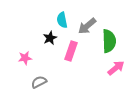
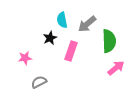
gray arrow: moved 2 px up
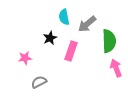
cyan semicircle: moved 2 px right, 3 px up
pink arrow: rotated 72 degrees counterclockwise
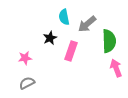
gray semicircle: moved 12 px left, 1 px down
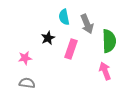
gray arrow: rotated 72 degrees counterclockwise
black star: moved 2 px left
pink rectangle: moved 2 px up
pink arrow: moved 11 px left, 3 px down
gray semicircle: rotated 35 degrees clockwise
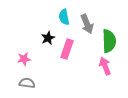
pink rectangle: moved 4 px left
pink star: moved 1 px left, 1 px down
pink arrow: moved 5 px up
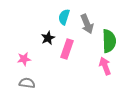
cyan semicircle: rotated 28 degrees clockwise
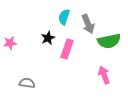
gray arrow: moved 1 px right
green semicircle: rotated 80 degrees clockwise
pink star: moved 14 px left, 16 px up
pink arrow: moved 1 px left, 9 px down
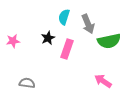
pink star: moved 3 px right, 2 px up
pink arrow: moved 1 px left, 6 px down; rotated 36 degrees counterclockwise
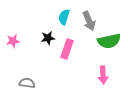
gray arrow: moved 1 px right, 3 px up
black star: rotated 16 degrees clockwise
pink arrow: moved 6 px up; rotated 126 degrees counterclockwise
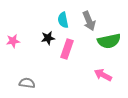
cyan semicircle: moved 1 px left, 3 px down; rotated 28 degrees counterclockwise
pink arrow: rotated 120 degrees clockwise
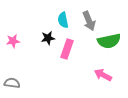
gray semicircle: moved 15 px left
